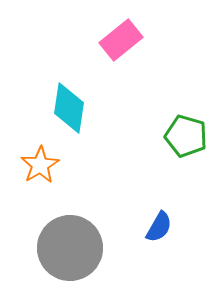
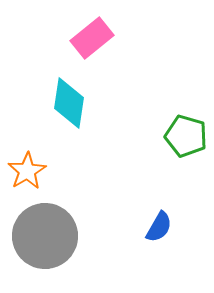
pink rectangle: moved 29 px left, 2 px up
cyan diamond: moved 5 px up
orange star: moved 13 px left, 6 px down
gray circle: moved 25 px left, 12 px up
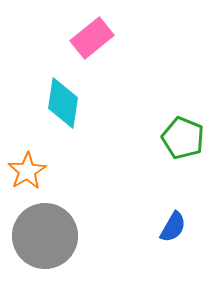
cyan diamond: moved 6 px left
green pentagon: moved 3 px left, 2 px down; rotated 6 degrees clockwise
blue semicircle: moved 14 px right
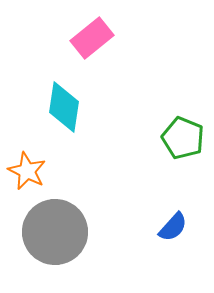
cyan diamond: moved 1 px right, 4 px down
orange star: rotated 15 degrees counterclockwise
blue semicircle: rotated 12 degrees clockwise
gray circle: moved 10 px right, 4 px up
